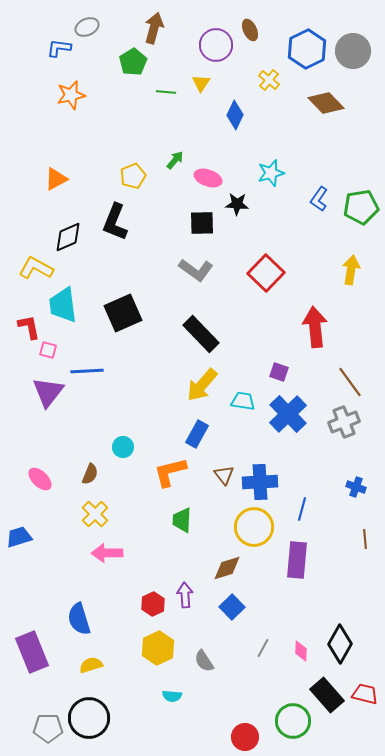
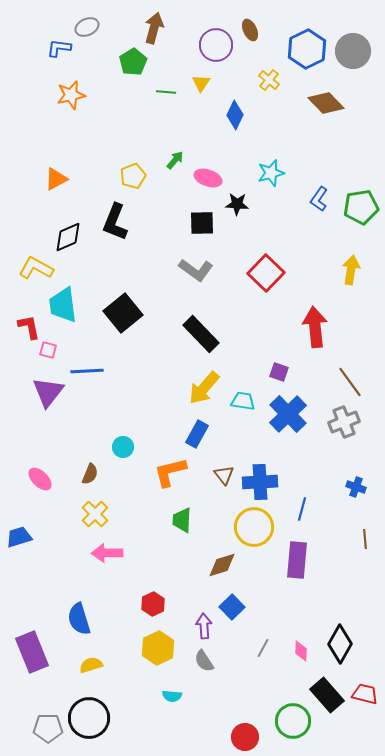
black square at (123, 313): rotated 15 degrees counterclockwise
yellow arrow at (202, 385): moved 2 px right, 3 px down
brown diamond at (227, 568): moved 5 px left, 3 px up
purple arrow at (185, 595): moved 19 px right, 31 px down
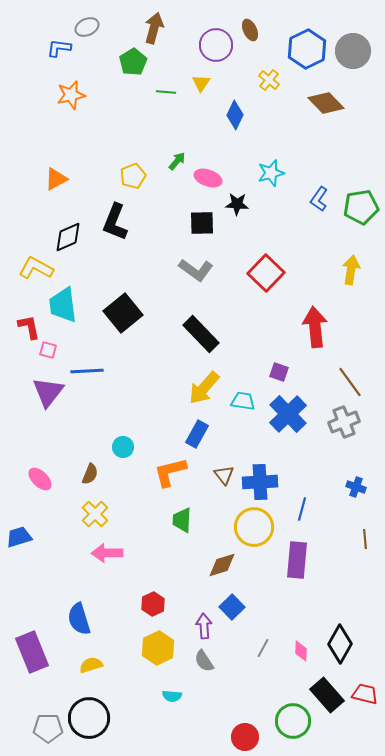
green arrow at (175, 160): moved 2 px right, 1 px down
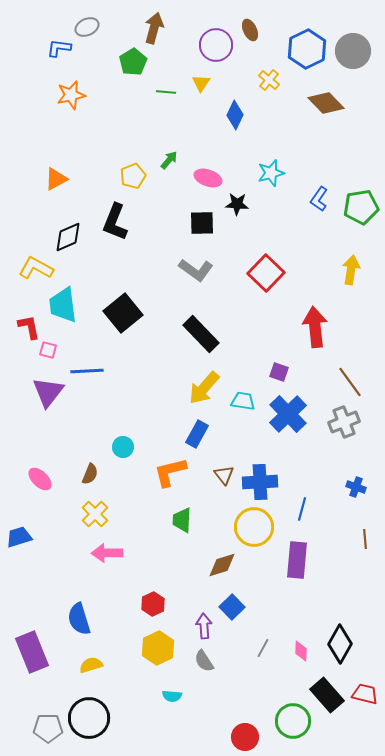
green arrow at (177, 161): moved 8 px left, 1 px up
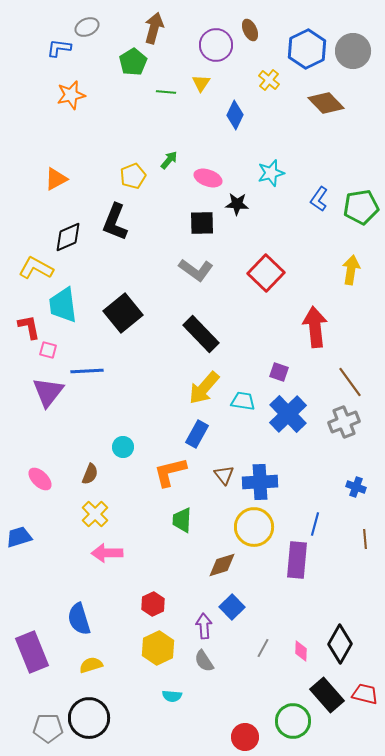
blue line at (302, 509): moved 13 px right, 15 px down
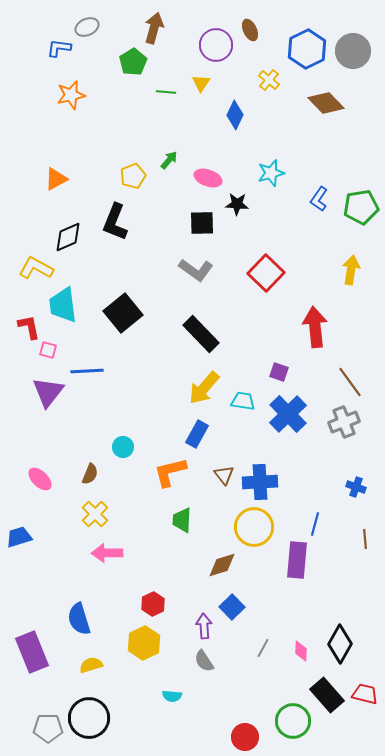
yellow hexagon at (158, 648): moved 14 px left, 5 px up
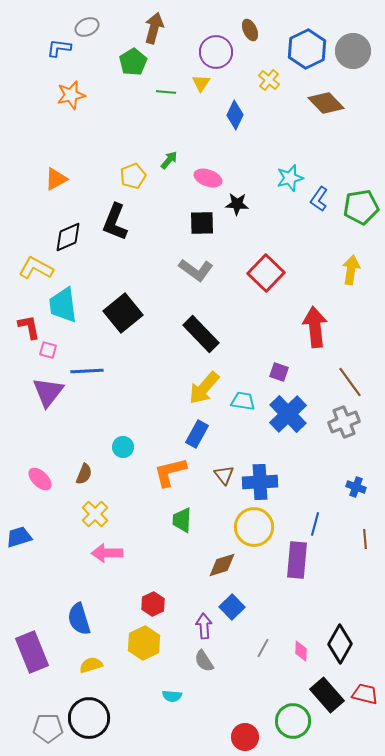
purple circle at (216, 45): moved 7 px down
cyan star at (271, 173): moved 19 px right, 5 px down
brown semicircle at (90, 474): moved 6 px left
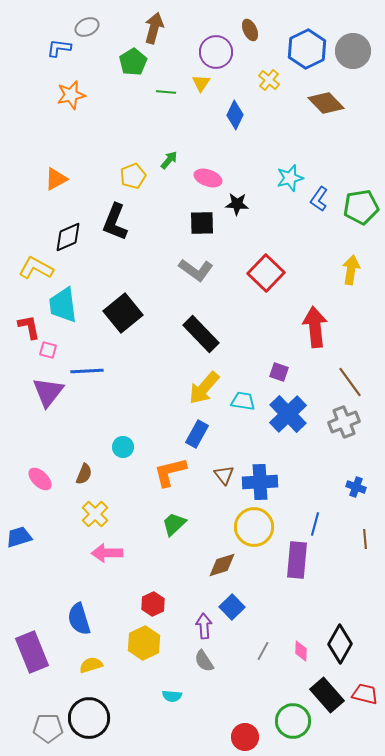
green trapezoid at (182, 520): moved 8 px left, 4 px down; rotated 44 degrees clockwise
gray line at (263, 648): moved 3 px down
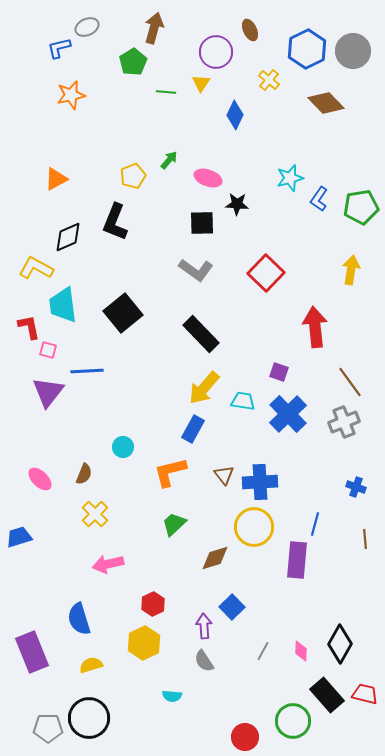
blue L-shape at (59, 48): rotated 20 degrees counterclockwise
blue rectangle at (197, 434): moved 4 px left, 5 px up
pink arrow at (107, 553): moved 1 px right, 11 px down; rotated 12 degrees counterclockwise
brown diamond at (222, 565): moved 7 px left, 7 px up
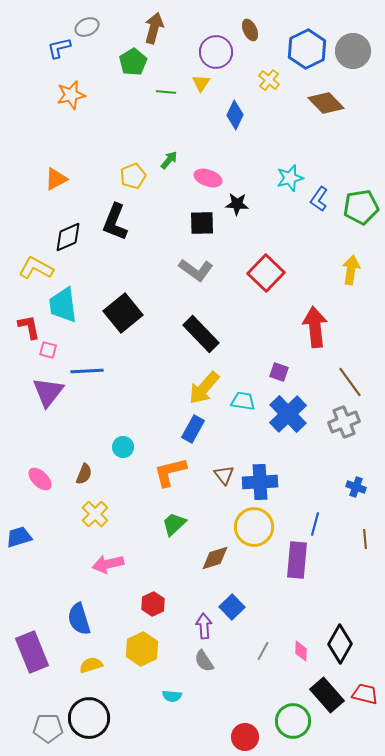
yellow hexagon at (144, 643): moved 2 px left, 6 px down
